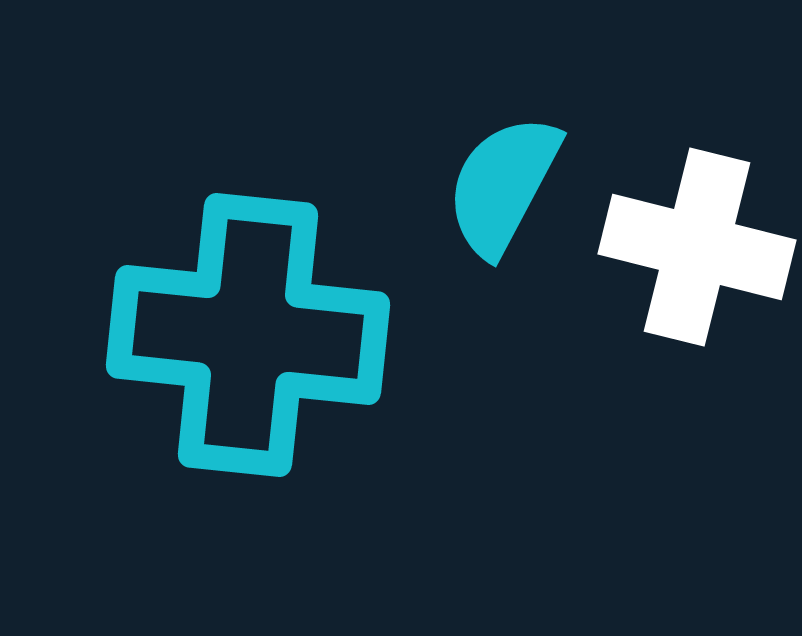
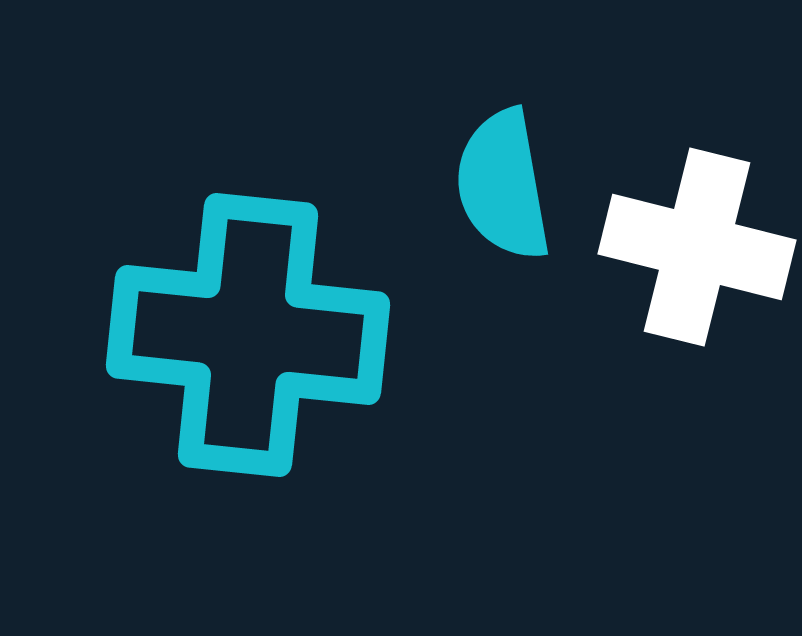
cyan semicircle: rotated 38 degrees counterclockwise
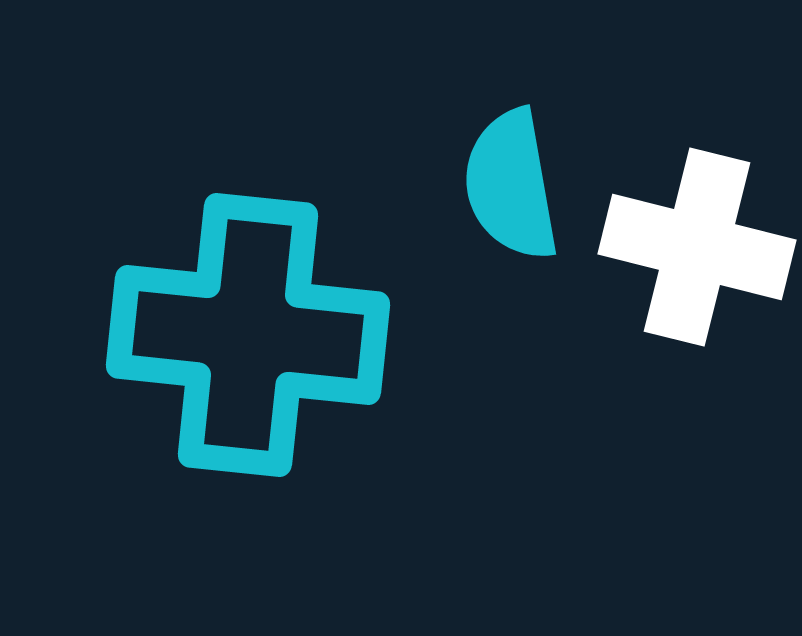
cyan semicircle: moved 8 px right
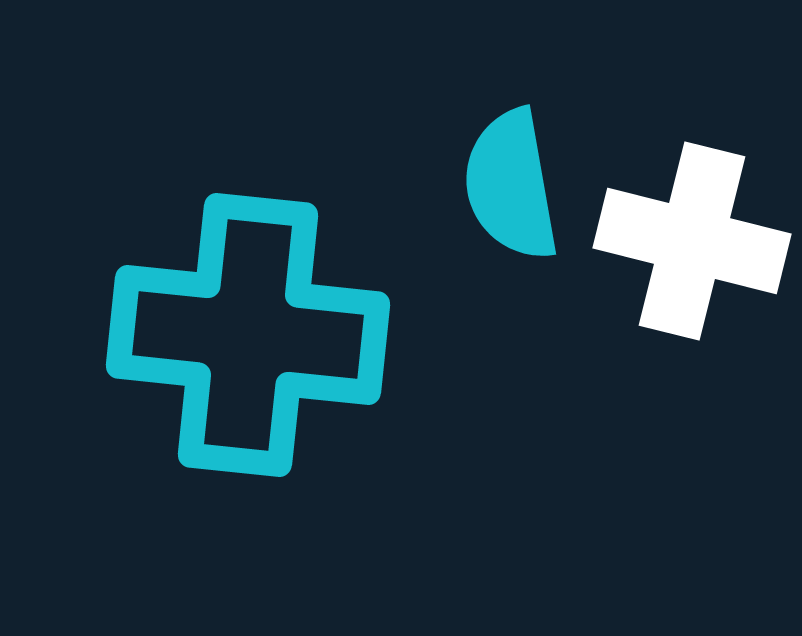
white cross: moved 5 px left, 6 px up
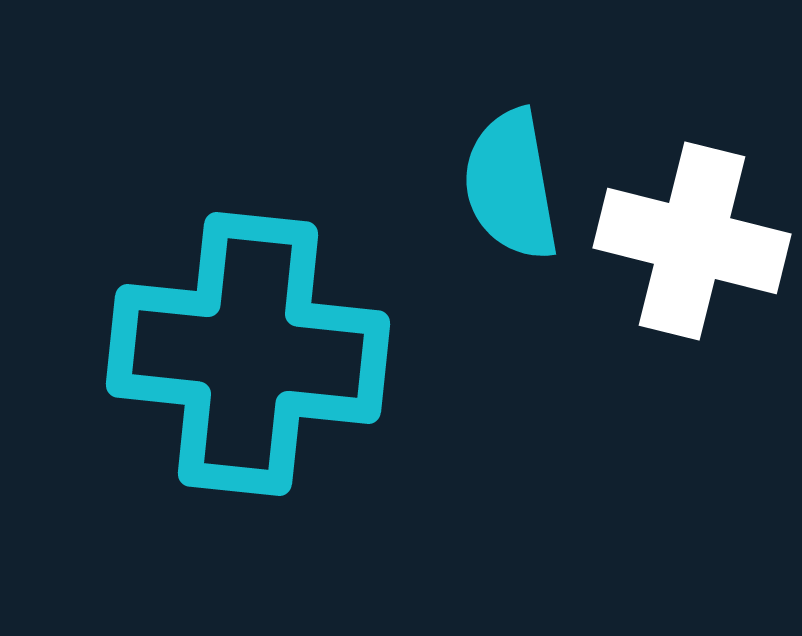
cyan cross: moved 19 px down
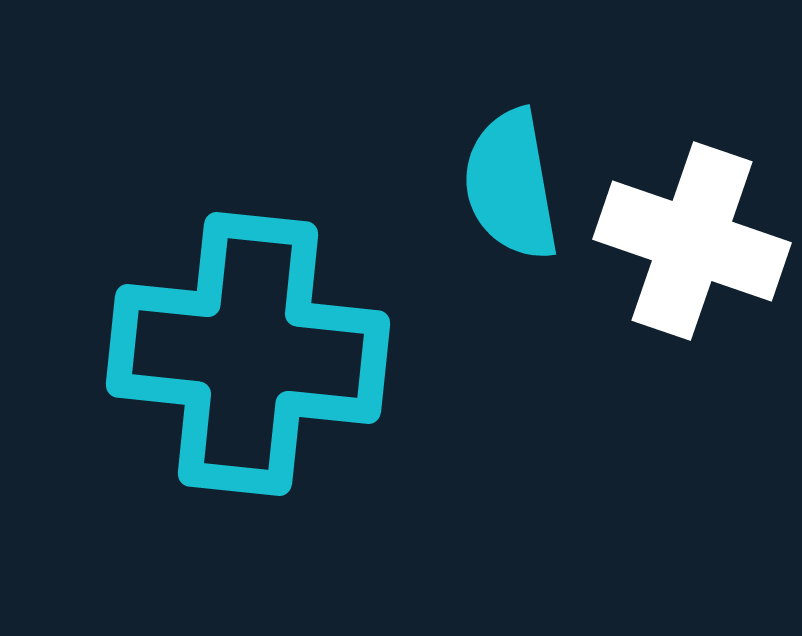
white cross: rotated 5 degrees clockwise
